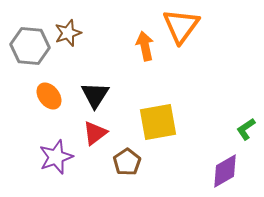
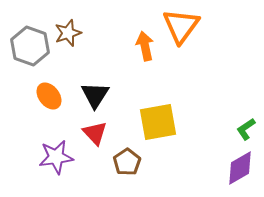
gray hexagon: rotated 15 degrees clockwise
red triangle: rotated 36 degrees counterclockwise
purple star: rotated 12 degrees clockwise
purple diamond: moved 15 px right, 3 px up
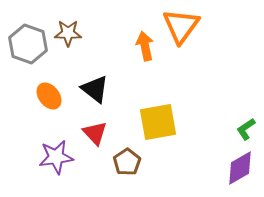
brown star: rotated 20 degrees clockwise
gray hexagon: moved 2 px left, 2 px up
black triangle: moved 6 px up; rotated 24 degrees counterclockwise
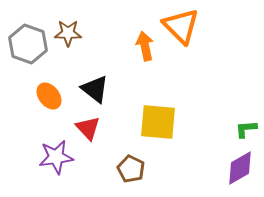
orange triangle: rotated 21 degrees counterclockwise
yellow square: rotated 15 degrees clockwise
green L-shape: rotated 30 degrees clockwise
red triangle: moved 7 px left, 5 px up
brown pentagon: moved 4 px right, 7 px down; rotated 12 degrees counterclockwise
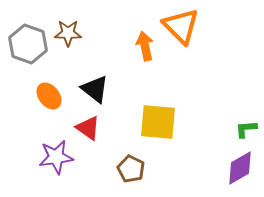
red triangle: rotated 12 degrees counterclockwise
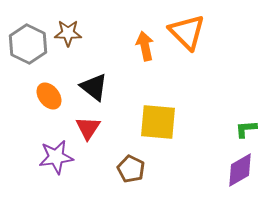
orange triangle: moved 6 px right, 6 px down
gray hexagon: rotated 6 degrees clockwise
black triangle: moved 1 px left, 2 px up
red triangle: rotated 28 degrees clockwise
purple diamond: moved 2 px down
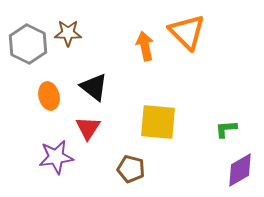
orange ellipse: rotated 24 degrees clockwise
green L-shape: moved 20 px left
brown pentagon: rotated 12 degrees counterclockwise
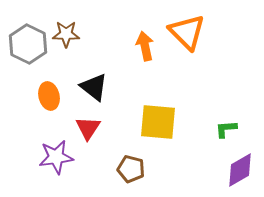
brown star: moved 2 px left, 1 px down
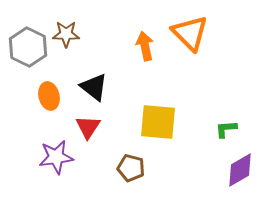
orange triangle: moved 3 px right, 1 px down
gray hexagon: moved 3 px down
red triangle: moved 1 px up
brown pentagon: moved 1 px up
